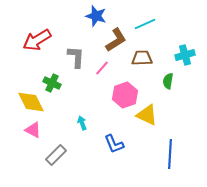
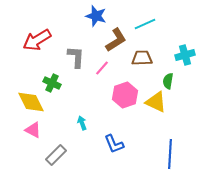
yellow triangle: moved 9 px right, 13 px up
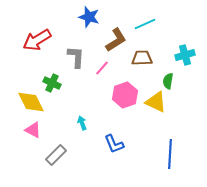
blue star: moved 7 px left, 1 px down
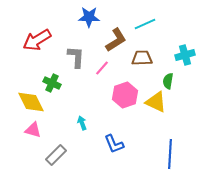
blue star: rotated 15 degrees counterclockwise
pink triangle: rotated 12 degrees counterclockwise
